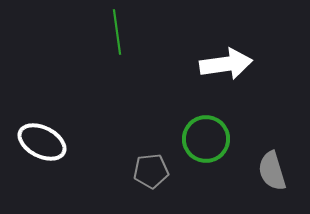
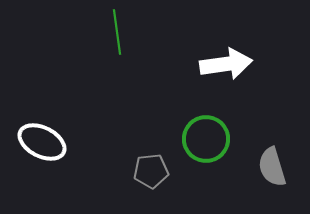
gray semicircle: moved 4 px up
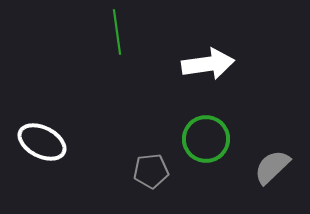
white arrow: moved 18 px left
gray semicircle: rotated 63 degrees clockwise
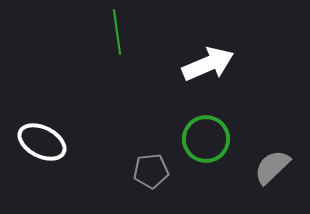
white arrow: rotated 15 degrees counterclockwise
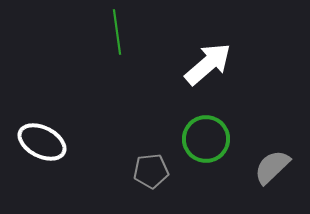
white arrow: rotated 18 degrees counterclockwise
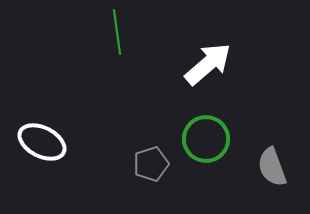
gray semicircle: rotated 66 degrees counterclockwise
gray pentagon: moved 7 px up; rotated 12 degrees counterclockwise
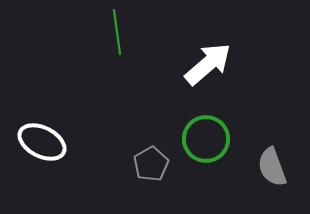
gray pentagon: rotated 12 degrees counterclockwise
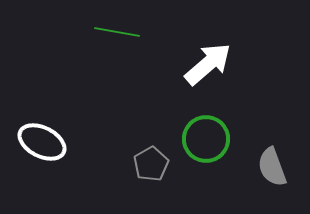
green line: rotated 72 degrees counterclockwise
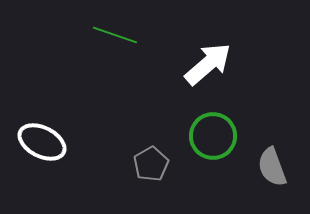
green line: moved 2 px left, 3 px down; rotated 9 degrees clockwise
green circle: moved 7 px right, 3 px up
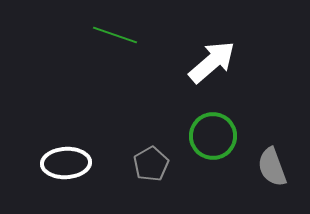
white arrow: moved 4 px right, 2 px up
white ellipse: moved 24 px right, 21 px down; rotated 30 degrees counterclockwise
